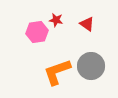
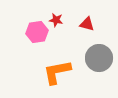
red triangle: rotated 21 degrees counterclockwise
gray circle: moved 8 px right, 8 px up
orange L-shape: rotated 8 degrees clockwise
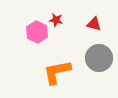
red triangle: moved 7 px right
pink hexagon: rotated 25 degrees counterclockwise
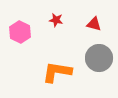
pink hexagon: moved 17 px left
orange L-shape: rotated 20 degrees clockwise
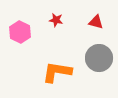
red triangle: moved 2 px right, 2 px up
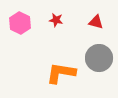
pink hexagon: moved 9 px up
orange L-shape: moved 4 px right, 1 px down
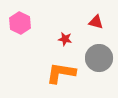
red star: moved 9 px right, 19 px down
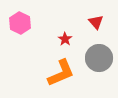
red triangle: rotated 35 degrees clockwise
red star: rotated 24 degrees clockwise
orange L-shape: rotated 148 degrees clockwise
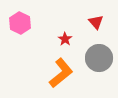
orange L-shape: rotated 16 degrees counterclockwise
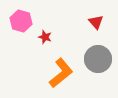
pink hexagon: moved 1 px right, 2 px up; rotated 10 degrees counterclockwise
red star: moved 20 px left, 2 px up; rotated 16 degrees counterclockwise
gray circle: moved 1 px left, 1 px down
